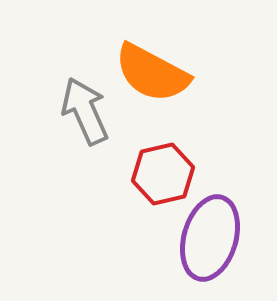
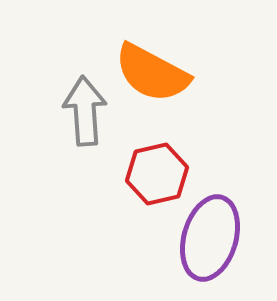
gray arrow: rotated 20 degrees clockwise
red hexagon: moved 6 px left
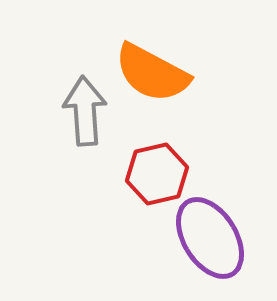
purple ellipse: rotated 48 degrees counterclockwise
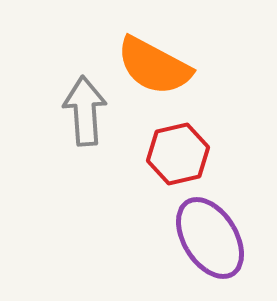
orange semicircle: moved 2 px right, 7 px up
red hexagon: moved 21 px right, 20 px up
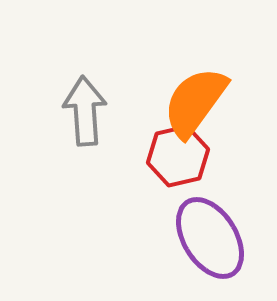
orange semicircle: moved 41 px right, 36 px down; rotated 98 degrees clockwise
red hexagon: moved 2 px down
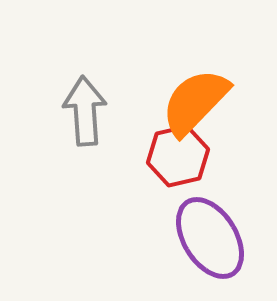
orange semicircle: rotated 8 degrees clockwise
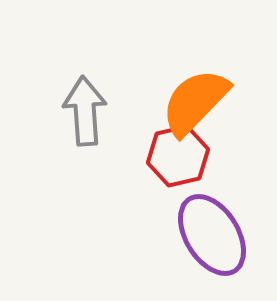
purple ellipse: moved 2 px right, 3 px up
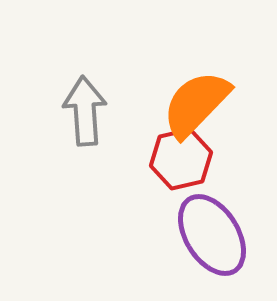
orange semicircle: moved 1 px right, 2 px down
red hexagon: moved 3 px right, 3 px down
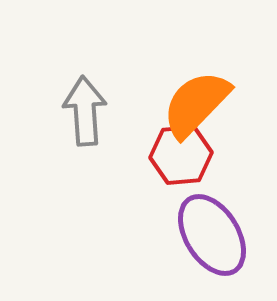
red hexagon: moved 4 px up; rotated 8 degrees clockwise
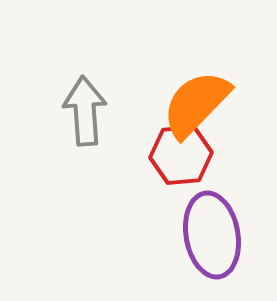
purple ellipse: rotated 22 degrees clockwise
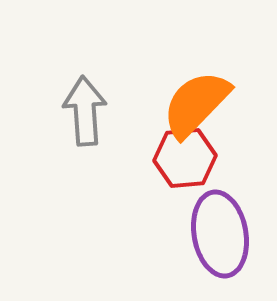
red hexagon: moved 4 px right, 3 px down
purple ellipse: moved 8 px right, 1 px up
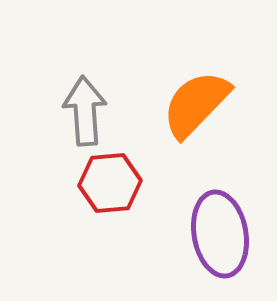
red hexagon: moved 75 px left, 25 px down
